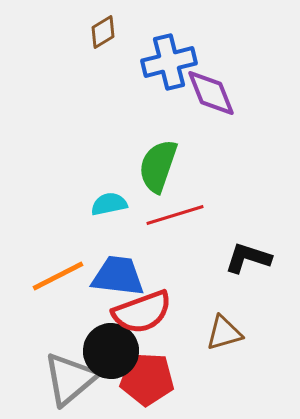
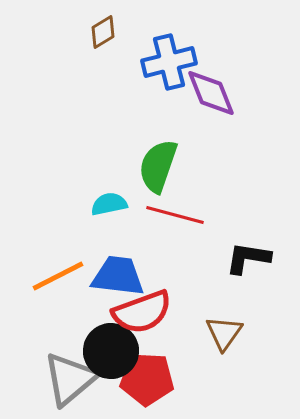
red line: rotated 32 degrees clockwise
black L-shape: rotated 9 degrees counterclockwise
brown triangle: rotated 39 degrees counterclockwise
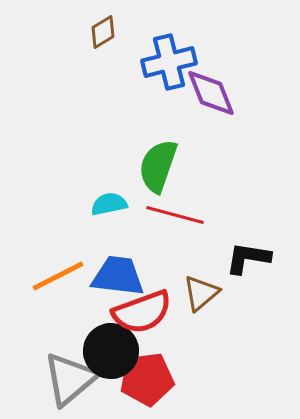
brown triangle: moved 23 px left, 40 px up; rotated 15 degrees clockwise
red pentagon: rotated 10 degrees counterclockwise
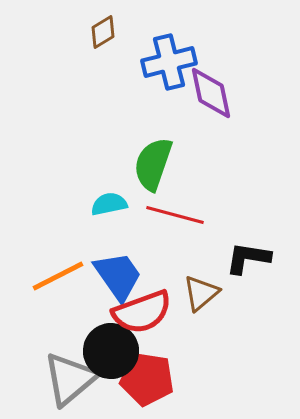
purple diamond: rotated 10 degrees clockwise
green semicircle: moved 5 px left, 2 px up
blue trapezoid: rotated 48 degrees clockwise
red pentagon: rotated 16 degrees clockwise
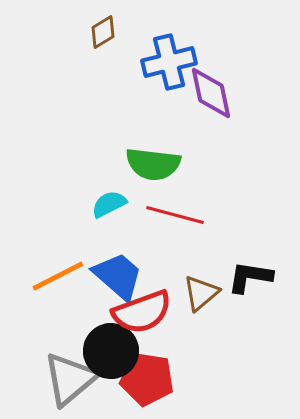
green semicircle: rotated 102 degrees counterclockwise
cyan semicircle: rotated 15 degrees counterclockwise
black L-shape: moved 2 px right, 19 px down
blue trapezoid: rotated 14 degrees counterclockwise
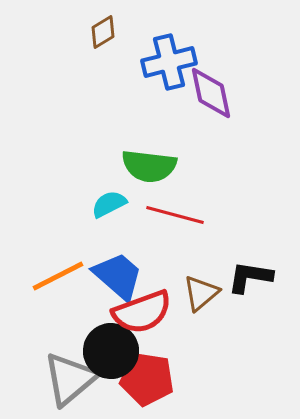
green semicircle: moved 4 px left, 2 px down
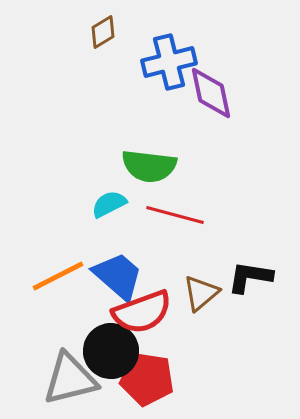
gray triangle: rotated 26 degrees clockwise
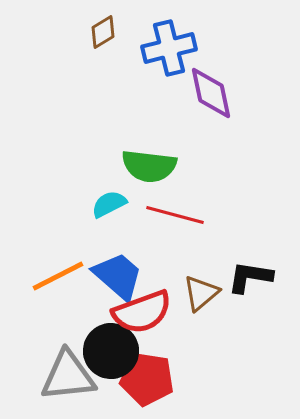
blue cross: moved 14 px up
gray triangle: moved 2 px left, 3 px up; rotated 8 degrees clockwise
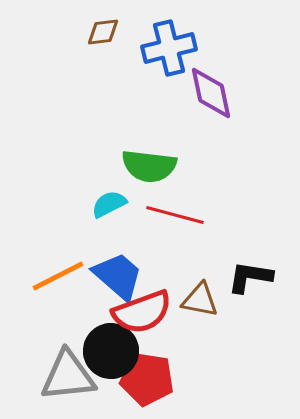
brown diamond: rotated 24 degrees clockwise
brown triangle: moved 1 px left, 7 px down; rotated 51 degrees clockwise
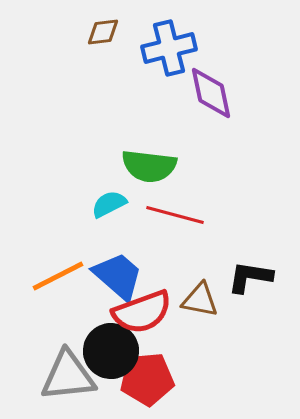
red pentagon: rotated 14 degrees counterclockwise
